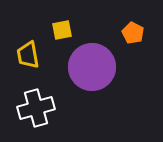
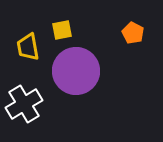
yellow trapezoid: moved 8 px up
purple circle: moved 16 px left, 4 px down
white cross: moved 12 px left, 4 px up; rotated 15 degrees counterclockwise
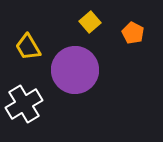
yellow square: moved 28 px right, 8 px up; rotated 30 degrees counterclockwise
yellow trapezoid: rotated 20 degrees counterclockwise
purple circle: moved 1 px left, 1 px up
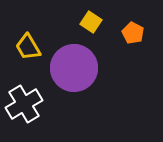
yellow square: moved 1 px right; rotated 15 degrees counterclockwise
purple circle: moved 1 px left, 2 px up
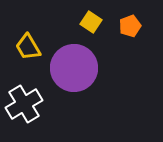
orange pentagon: moved 3 px left, 7 px up; rotated 25 degrees clockwise
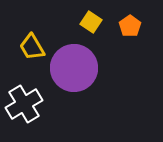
orange pentagon: rotated 15 degrees counterclockwise
yellow trapezoid: moved 4 px right
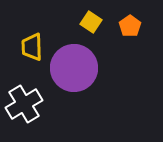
yellow trapezoid: rotated 28 degrees clockwise
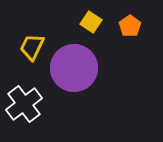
yellow trapezoid: rotated 28 degrees clockwise
white cross: rotated 6 degrees counterclockwise
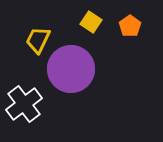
yellow trapezoid: moved 6 px right, 7 px up
purple circle: moved 3 px left, 1 px down
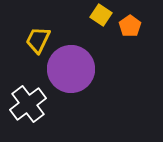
yellow square: moved 10 px right, 7 px up
white cross: moved 4 px right
